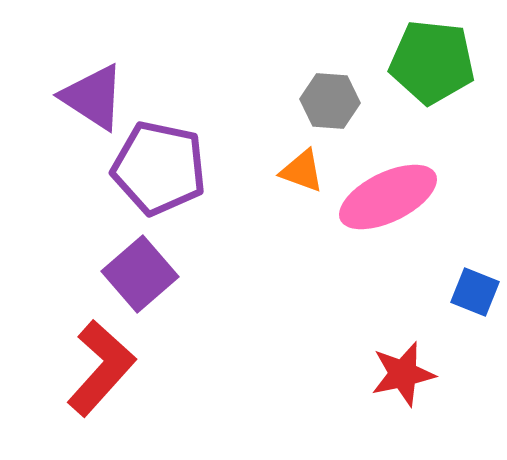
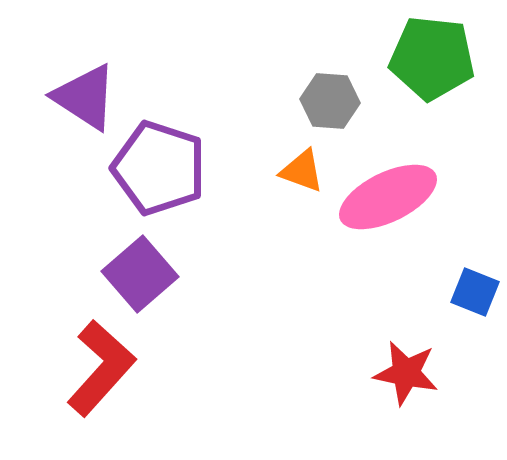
green pentagon: moved 4 px up
purple triangle: moved 8 px left
purple pentagon: rotated 6 degrees clockwise
red star: moved 3 px right, 1 px up; rotated 24 degrees clockwise
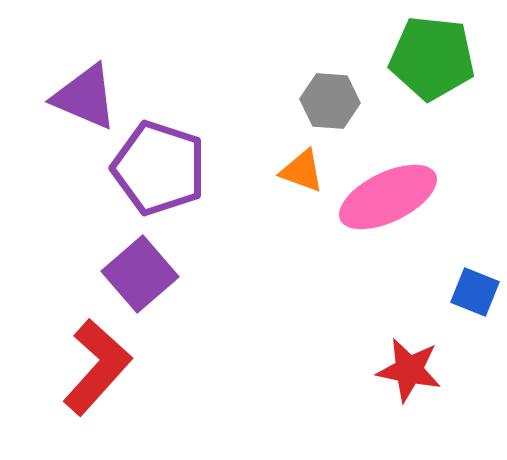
purple triangle: rotated 10 degrees counterclockwise
red L-shape: moved 4 px left, 1 px up
red star: moved 3 px right, 3 px up
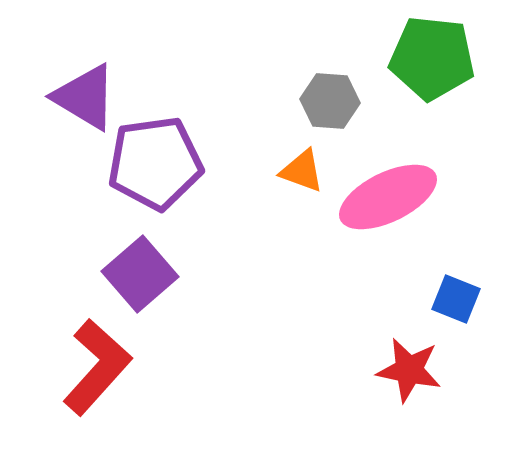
purple triangle: rotated 8 degrees clockwise
purple pentagon: moved 4 px left, 5 px up; rotated 26 degrees counterclockwise
blue square: moved 19 px left, 7 px down
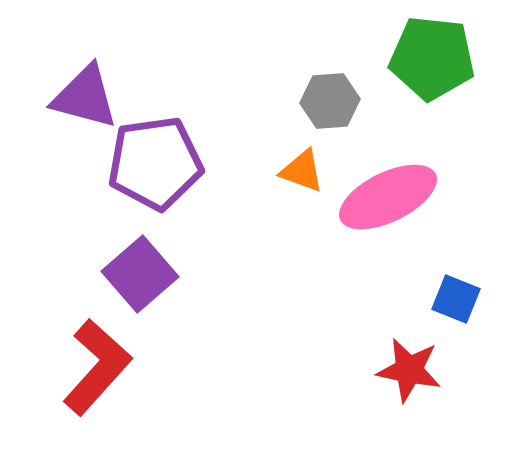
purple triangle: rotated 16 degrees counterclockwise
gray hexagon: rotated 8 degrees counterclockwise
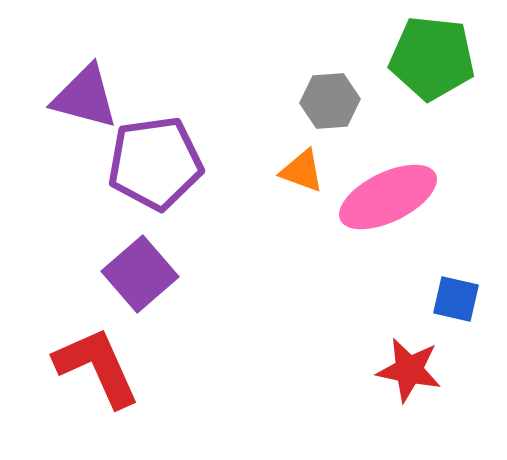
blue square: rotated 9 degrees counterclockwise
red L-shape: rotated 66 degrees counterclockwise
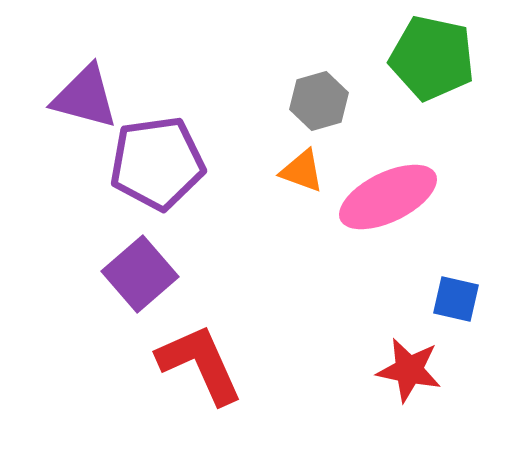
green pentagon: rotated 6 degrees clockwise
gray hexagon: moved 11 px left; rotated 12 degrees counterclockwise
purple pentagon: moved 2 px right
red L-shape: moved 103 px right, 3 px up
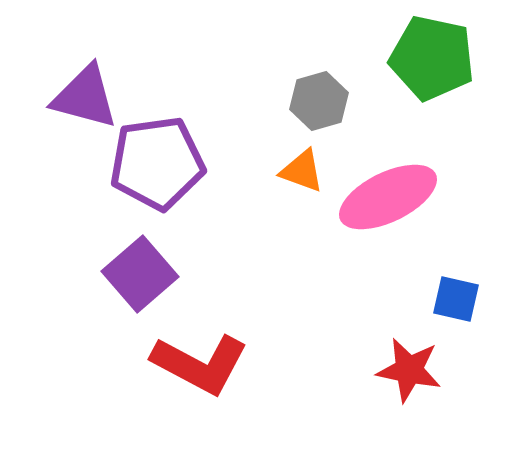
red L-shape: rotated 142 degrees clockwise
